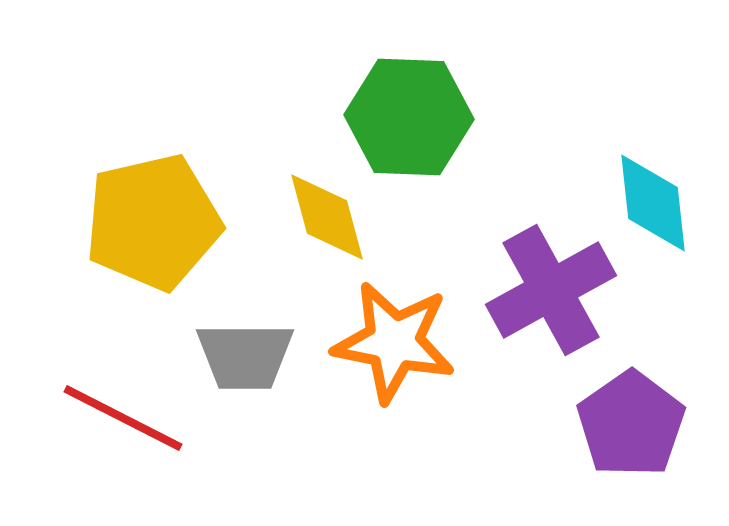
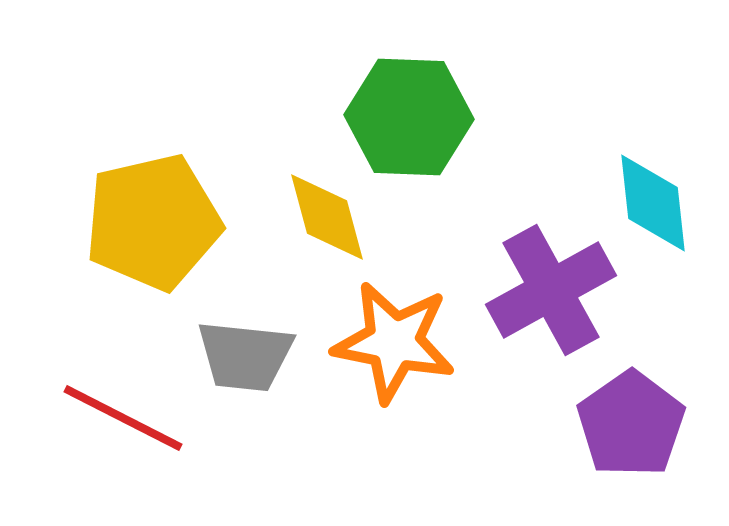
gray trapezoid: rotated 6 degrees clockwise
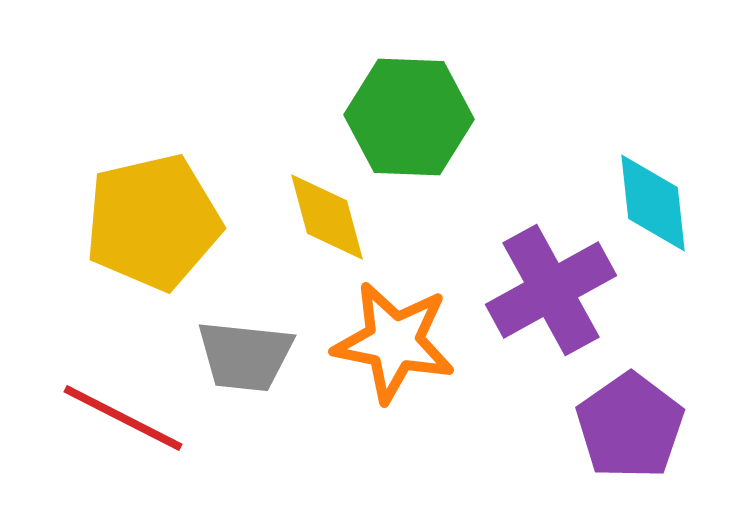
purple pentagon: moved 1 px left, 2 px down
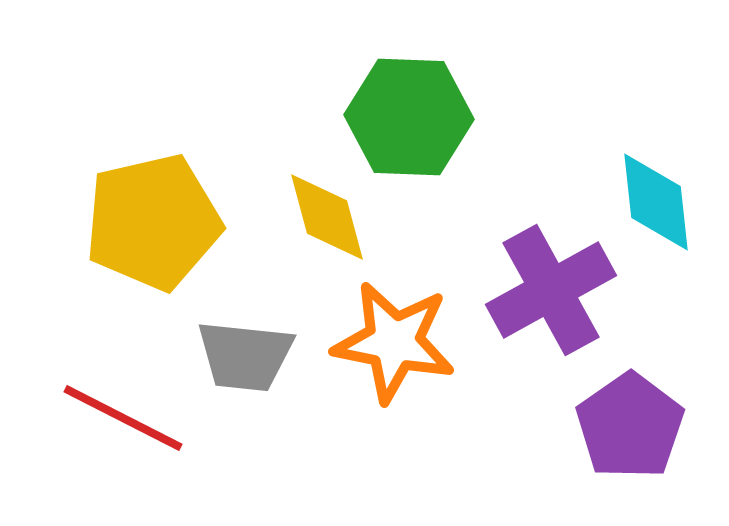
cyan diamond: moved 3 px right, 1 px up
